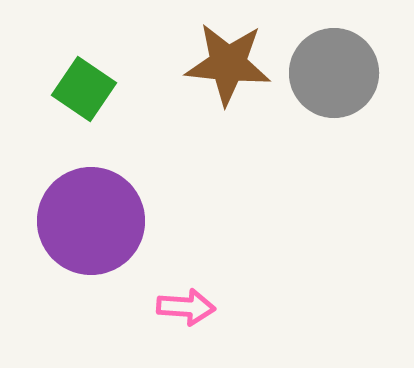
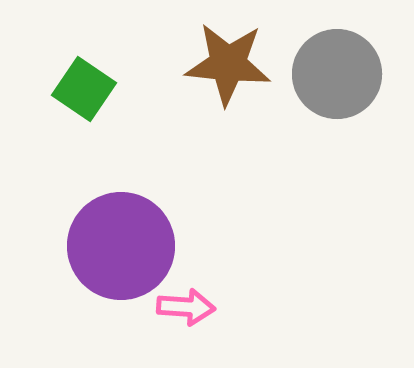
gray circle: moved 3 px right, 1 px down
purple circle: moved 30 px right, 25 px down
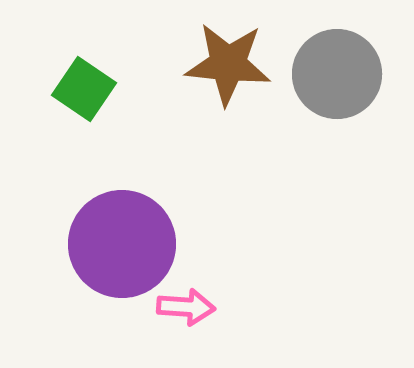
purple circle: moved 1 px right, 2 px up
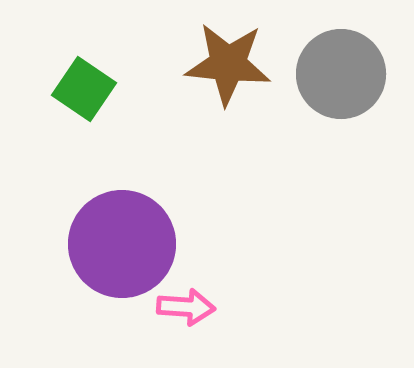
gray circle: moved 4 px right
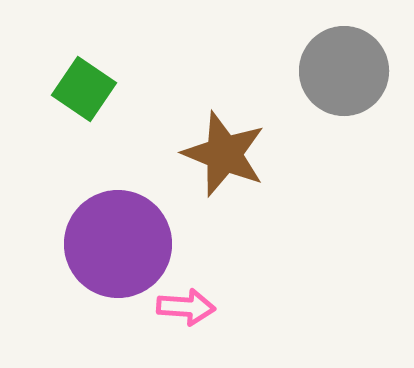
brown star: moved 4 px left, 90 px down; rotated 16 degrees clockwise
gray circle: moved 3 px right, 3 px up
purple circle: moved 4 px left
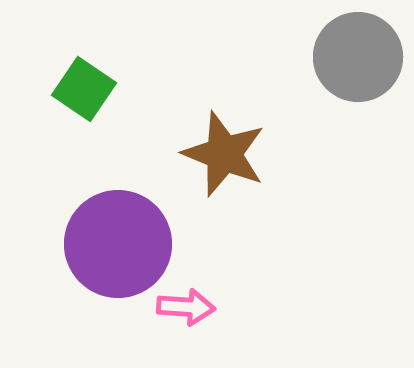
gray circle: moved 14 px right, 14 px up
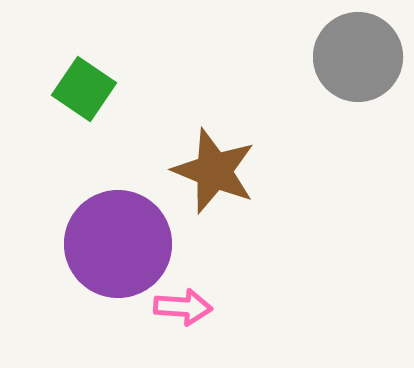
brown star: moved 10 px left, 17 px down
pink arrow: moved 3 px left
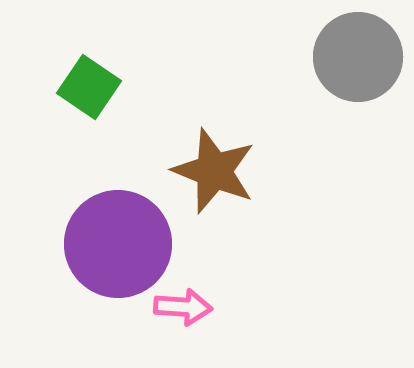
green square: moved 5 px right, 2 px up
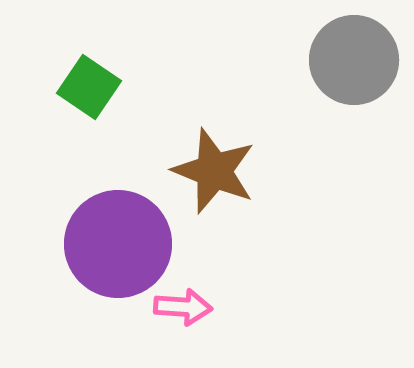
gray circle: moved 4 px left, 3 px down
